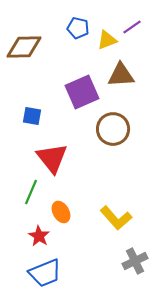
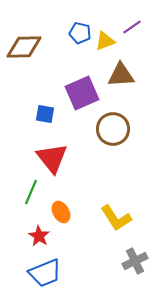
blue pentagon: moved 2 px right, 5 px down
yellow triangle: moved 2 px left, 1 px down
purple square: moved 1 px down
blue square: moved 13 px right, 2 px up
yellow L-shape: rotated 8 degrees clockwise
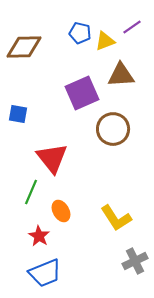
blue square: moved 27 px left
orange ellipse: moved 1 px up
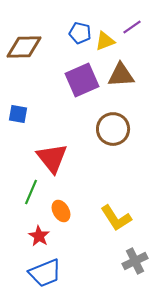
purple square: moved 13 px up
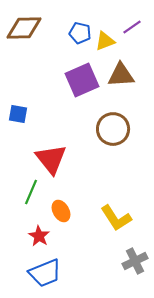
brown diamond: moved 19 px up
red triangle: moved 1 px left, 1 px down
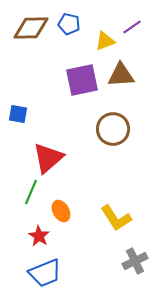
brown diamond: moved 7 px right
blue pentagon: moved 11 px left, 9 px up
purple square: rotated 12 degrees clockwise
red triangle: moved 3 px left, 1 px up; rotated 28 degrees clockwise
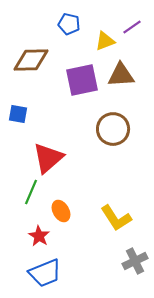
brown diamond: moved 32 px down
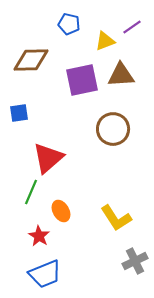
blue square: moved 1 px right, 1 px up; rotated 18 degrees counterclockwise
blue trapezoid: moved 1 px down
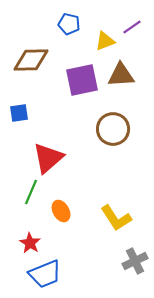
red star: moved 9 px left, 7 px down
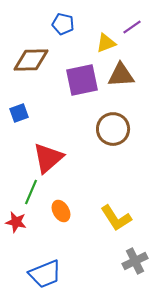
blue pentagon: moved 6 px left
yellow triangle: moved 1 px right, 2 px down
blue square: rotated 12 degrees counterclockwise
red star: moved 14 px left, 21 px up; rotated 20 degrees counterclockwise
